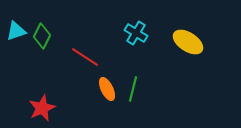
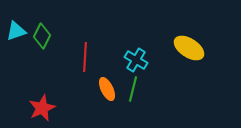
cyan cross: moved 27 px down
yellow ellipse: moved 1 px right, 6 px down
red line: rotated 60 degrees clockwise
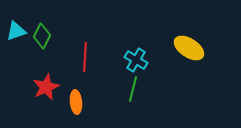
orange ellipse: moved 31 px left, 13 px down; rotated 20 degrees clockwise
red star: moved 4 px right, 21 px up
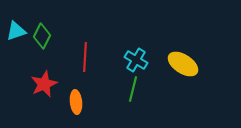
yellow ellipse: moved 6 px left, 16 px down
red star: moved 2 px left, 3 px up
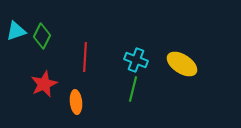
cyan cross: rotated 10 degrees counterclockwise
yellow ellipse: moved 1 px left
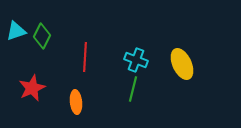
yellow ellipse: rotated 32 degrees clockwise
red star: moved 12 px left, 4 px down
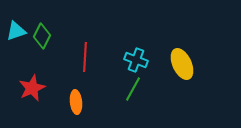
green line: rotated 15 degrees clockwise
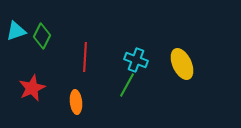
green line: moved 6 px left, 4 px up
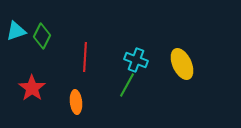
red star: rotated 12 degrees counterclockwise
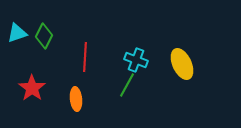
cyan triangle: moved 1 px right, 2 px down
green diamond: moved 2 px right
orange ellipse: moved 3 px up
